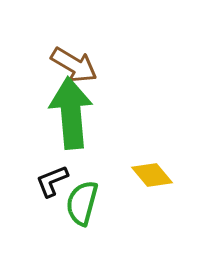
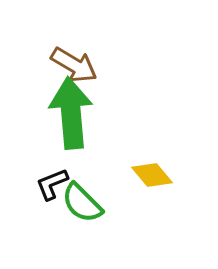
black L-shape: moved 3 px down
green semicircle: rotated 60 degrees counterclockwise
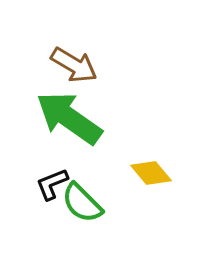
green arrow: moved 2 px left, 5 px down; rotated 50 degrees counterclockwise
yellow diamond: moved 1 px left, 2 px up
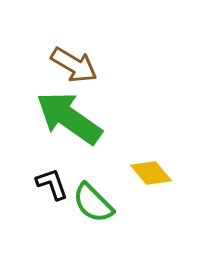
black L-shape: rotated 93 degrees clockwise
green semicircle: moved 11 px right
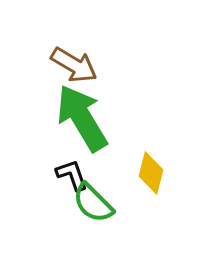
green arrow: moved 13 px right; rotated 24 degrees clockwise
yellow diamond: rotated 54 degrees clockwise
black L-shape: moved 20 px right, 9 px up
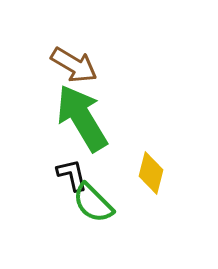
black L-shape: rotated 6 degrees clockwise
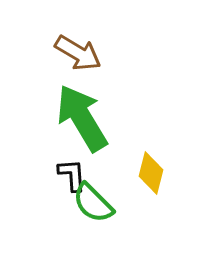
brown arrow: moved 4 px right, 12 px up
black L-shape: rotated 9 degrees clockwise
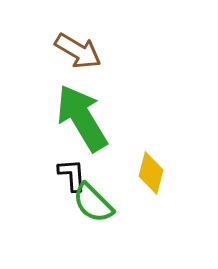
brown arrow: moved 2 px up
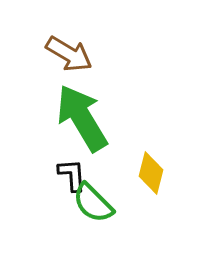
brown arrow: moved 9 px left, 3 px down
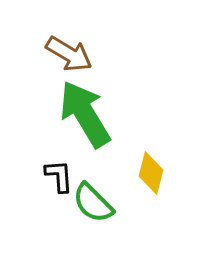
green arrow: moved 3 px right, 4 px up
black L-shape: moved 13 px left, 1 px down
